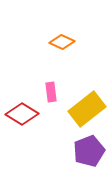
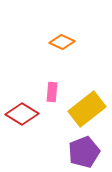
pink rectangle: moved 1 px right; rotated 12 degrees clockwise
purple pentagon: moved 5 px left, 1 px down
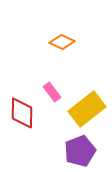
pink rectangle: rotated 42 degrees counterclockwise
red diamond: moved 1 px up; rotated 60 degrees clockwise
purple pentagon: moved 4 px left, 1 px up
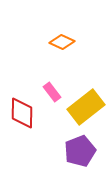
yellow rectangle: moved 1 px left, 2 px up
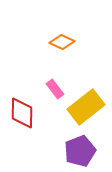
pink rectangle: moved 3 px right, 3 px up
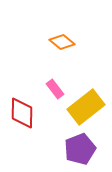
orange diamond: rotated 15 degrees clockwise
purple pentagon: moved 2 px up
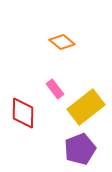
red diamond: moved 1 px right
